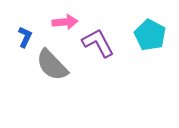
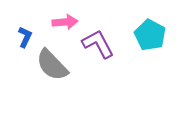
purple L-shape: moved 1 px down
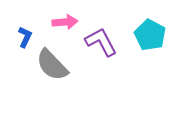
purple L-shape: moved 3 px right, 2 px up
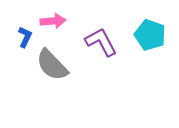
pink arrow: moved 12 px left, 1 px up
cyan pentagon: rotated 8 degrees counterclockwise
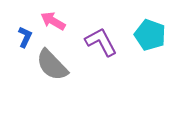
pink arrow: rotated 145 degrees counterclockwise
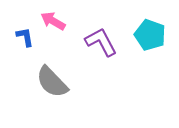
blue L-shape: rotated 35 degrees counterclockwise
gray semicircle: moved 17 px down
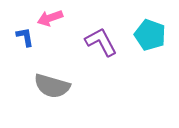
pink arrow: moved 3 px left, 3 px up; rotated 50 degrees counterclockwise
gray semicircle: moved 4 px down; rotated 30 degrees counterclockwise
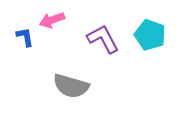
pink arrow: moved 2 px right, 2 px down
purple L-shape: moved 2 px right, 3 px up
gray semicircle: moved 19 px right
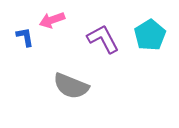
cyan pentagon: rotated 20 degrees clockwise
gray semicircle: rotated 6 degrees clockwise
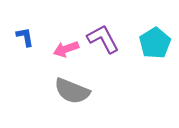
pink arrow: moved 14 px right, 29 px down
cyan pentagon: moved 5 px right, 8 px down
gray semicircle: moved 1 px right, 5 px down
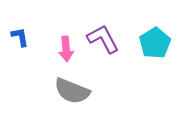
blue L-shape: moved 5 px left
pink arrow: rotated 75 degrees counterclockwise
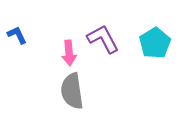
blue L-shape: moved 3 px left, 2 px up; rotated 15 degrees counterclockwise
pink arrow: moved 3 px right, 4 px down
gray semicircle: rotated 60 degrees clockwise
